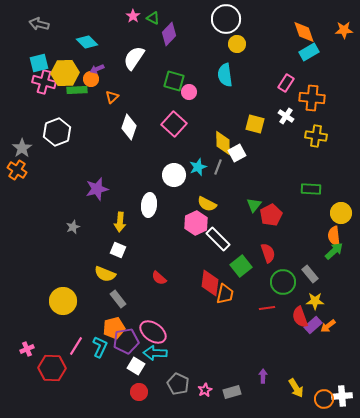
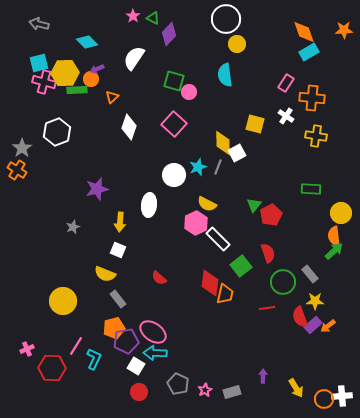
cyan L-shape at (100, 347): moved 6 px left, 12 px down
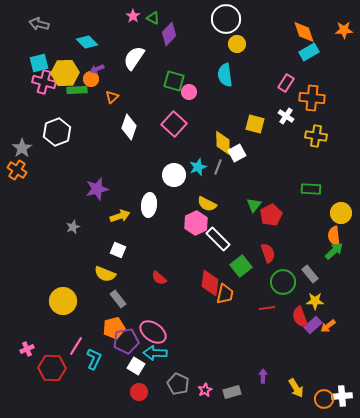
yellow arrow at (120, 222): moved 6 px up; rotated 114 degrees counterclockwise
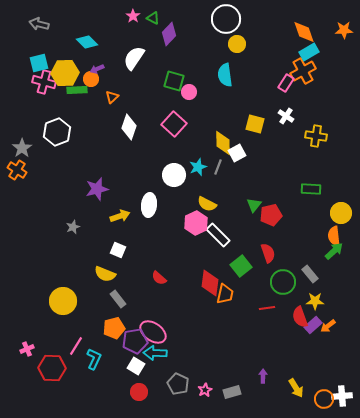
orange cross at (312, 98): moved 9 px left, 27 px up; rotated 35 degrees counterclockwise
red pentagon at (271, 215): rotated 15 degrees clockwise
white rectangle at (218, 239): moved 4 px up
purple pentagon at (126, 341): moved 9 px right
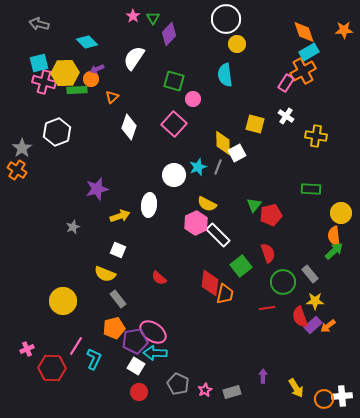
green triangle at (153, 18): rotated 32 degrees clockwise
pink circle at (189, 92): moved 4 px right, 7 px down
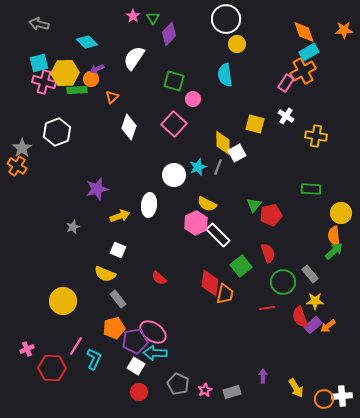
orange cross at (17, 170): moved 4 px up
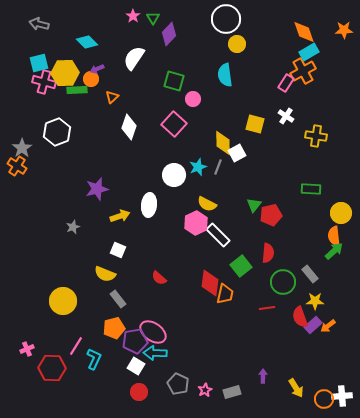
red semicircle at (268, 253): rotated 24 degrees clockwise
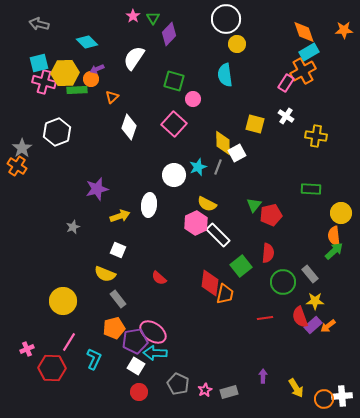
red line at (267, 308): moved 2 px left, 10 px down
pink line at (76, 346): moved 7 px left, 4 px up
gray rectangle at (232, 392): moved 3 px left
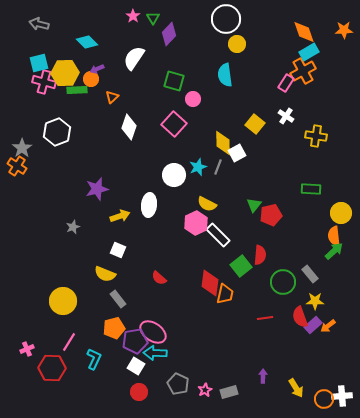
yellow square at (255, 124): rotated 24 degrees clockwise
red semicircle at (268, 253): moved 8 px left, 2 px down
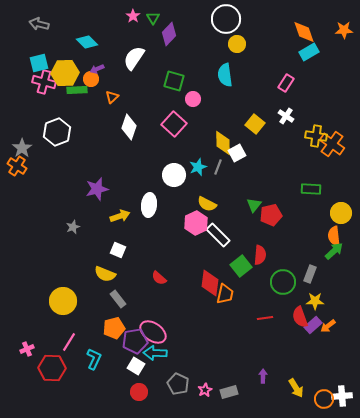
orange cross at (303, 71): moved 29 px right, 73 px down; rotated 25 degrees counterclockwise
gray rectangle at (310, 274): rotated 60 degrees clockwise
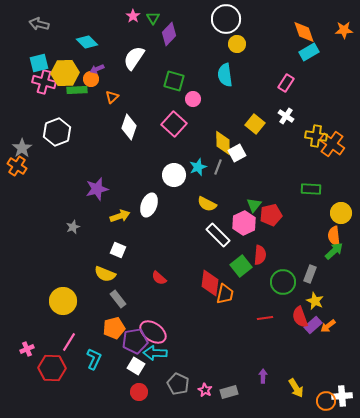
white ellipse at (149, 205): rotated 15 degrees clockwise
pink hexagon at (196, 223): moved 48 px right
yellow star at (315, 301): rotated 24 degrees clockwise
pink star at (205, 390): rotated 16 degrees counterclockwise
orange circle at (324, 399): moved 2 px right, 2 px down
